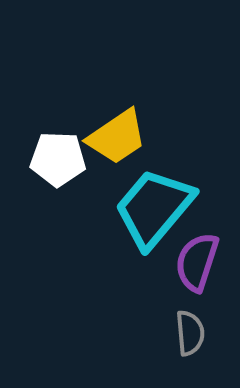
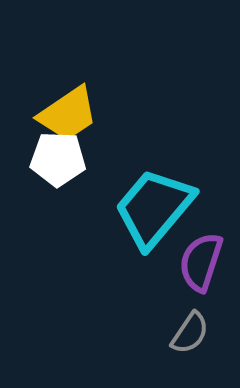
yellow trapezoid: moved 49 px left, 23 px up
purple semicircle: moved 4 px right
gray semicircle: rotated 39 degrees clockwise
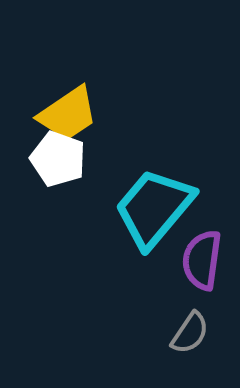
white pentagon: rotated 18 degrees clockwise
purple semicircle: moved 1 px right, 2 px up; rotated 10 degrees counterclockwise
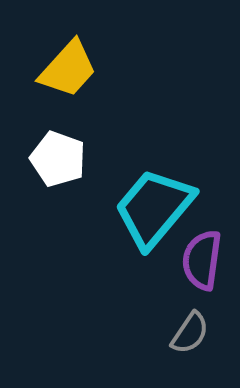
yellow trapezoid: moved 45 px up; rotated 14 degrees counterclockwise
